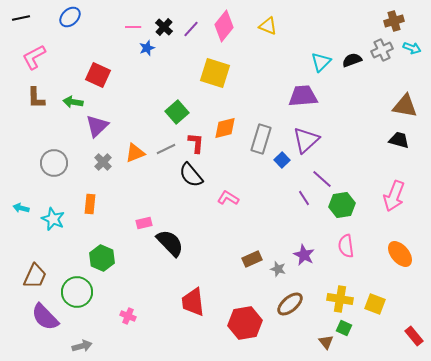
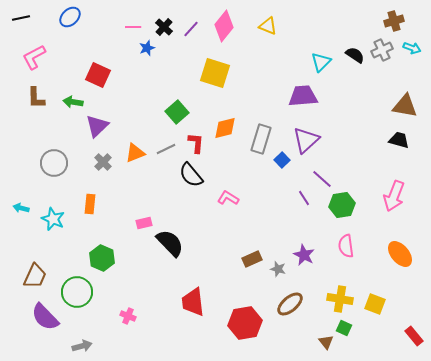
black semicircle at (352, 60): moved 3 px right, 5 px up; rotated 54 degrees clockwise
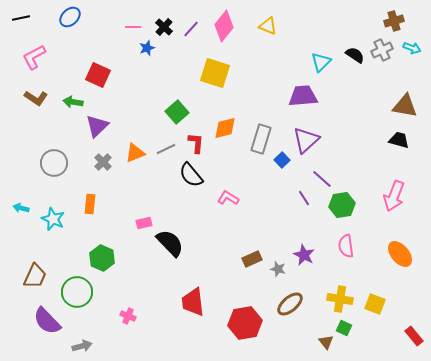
brown L-shape at (36, 98): rotated 55 degrees counterclockwise
purple semicircle at (45, 317): moved 2 px right, 4 px down
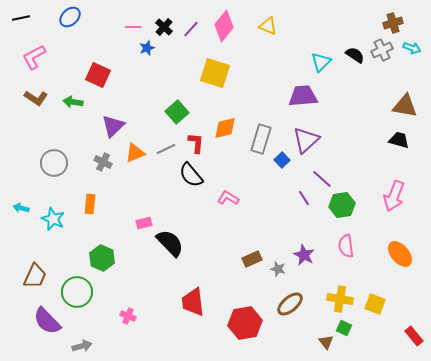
brown cross at (394, 21): moved 1 px left, 2 px down
purple triangle at (97, 126): moved 16 px right
gray cross at (103, 162): rotated 18 degrees counterclockwise
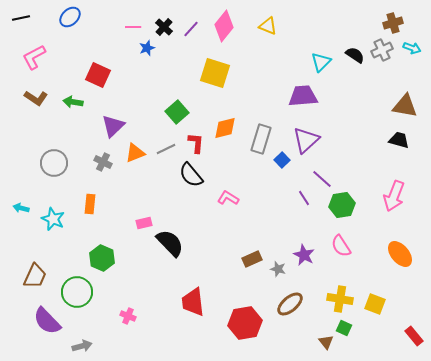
pink semicircle at (346, 246): moved 5 px left; rotated 25 degrees counterclockwise
